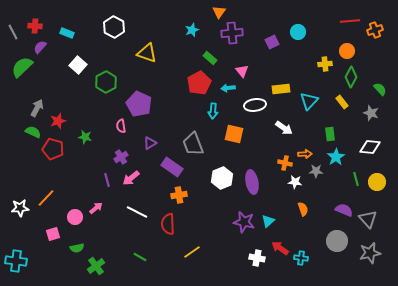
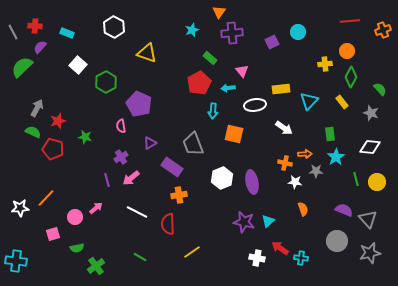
orange cross at (375, 30): moved 8 px right
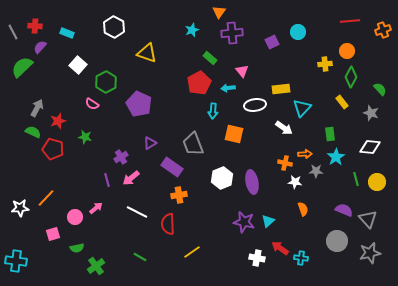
cyan triangle at (309, 101): moved 7 px left, 7 px down
pink semicircle at (121, 126): moved 29 px left, 22 px up; rotated 48 degrees counterclockwise
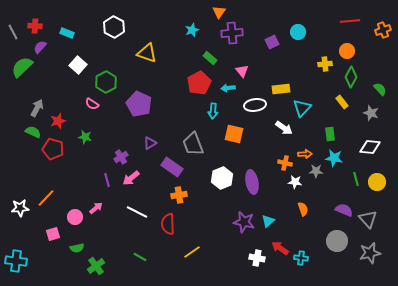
cyan star at (336, 157): moved 2 px left, 1 px down; rotated 30 degrees counterclockwise
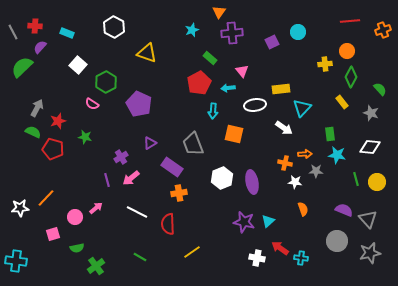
cyan star at (334, 158): moved 3 px right, 3 px up
orange cross at (179, 195): moved 2 px up
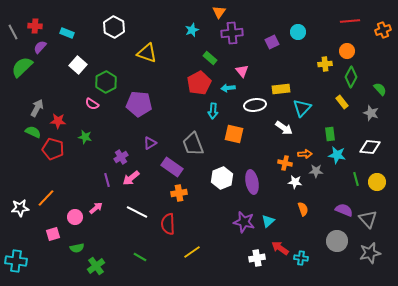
purple pentagon at (139, 104): rotated 20 degrees counterclockwise
red star at (58, 121): rotated 21 degrees clockwise
white cross at (257, 258): rotated 21 degrees counterclockwise
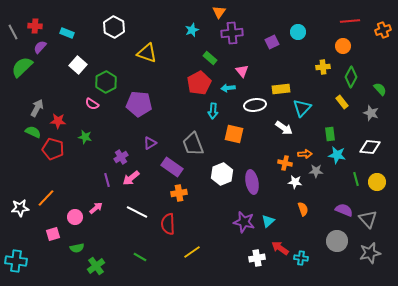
orange circle at (347, 51): moved 4 px left, 5 px up
yellow cross at (325, 64): moved 2 px left, 3 px down
white hexagon at (222, 178): moved 4 px up
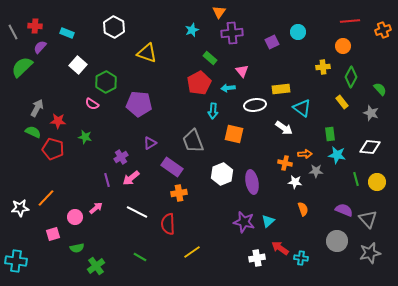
cyan triangle at (302, 108): rotated 36 degrees counterclockwise
gray trapezoid at (193, 144): moved 3 px up
